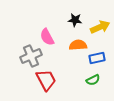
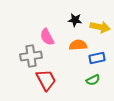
yellow arrow: rotated 36 degrees clockwise
gray cross: rotated 15 degrees clockwise
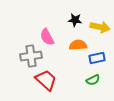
red trapezoid: rotated 20 degrees counterclockwise
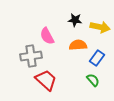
pink semicircle: moved 1 px up
blue rectangle: rotated 42 degrees counterclockwise
green semicircle: rotated 104 degrees counterclockwise
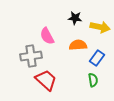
black star: moved 2 px up
green semicircle: rotated 32 degrees clockwise
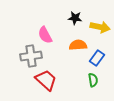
pink semicircle: moved 2 px left, 1 px up
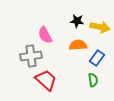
black star: moved 2 px right, 3 px down
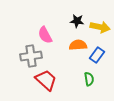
blue rectangle: moved 3 px up
green semicircle: moved 4 px left, 1 px up
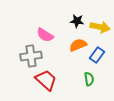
pink semicircle: rotated 30 degrees counterclockwise
orange semicircle: rotated 18 degrees counterclockwise
